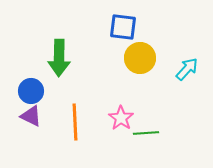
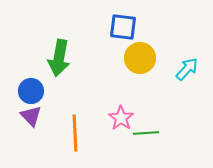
green arrow: rotated 9 degrees clockwise
purple triangle: rotated 20 degrees clockwise
orange line: moved 11 px down
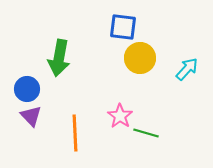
blue circle: moved 4 px left, 2 px up
pink star: moved 1 px left, 2 px up
green line: rotated 20 degrees clockwise
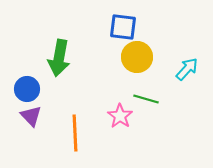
yellow circle: moved 3 px left, 1 px up
green line: moved 34 px up
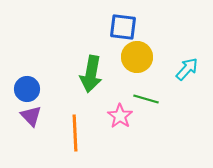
green arrow: moved 32 px right, 16 px down
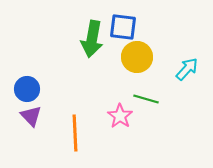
green arrow: moved 1 px right, 35 px up
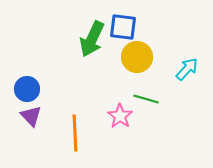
green arrow: rotated 15 degrees clockwise
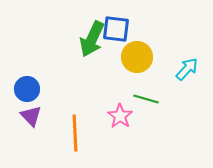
blue square: moved 7 px left, 2 px down
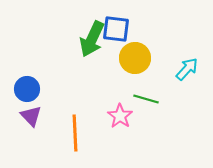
yellow circle: moved 2 px left, 1 px down
